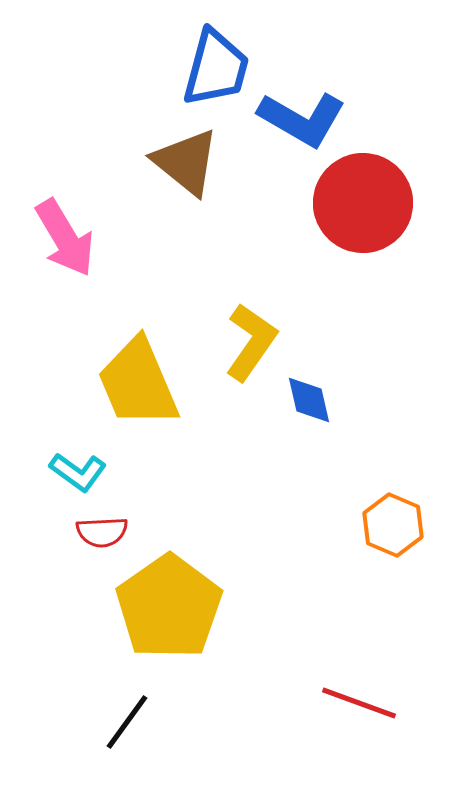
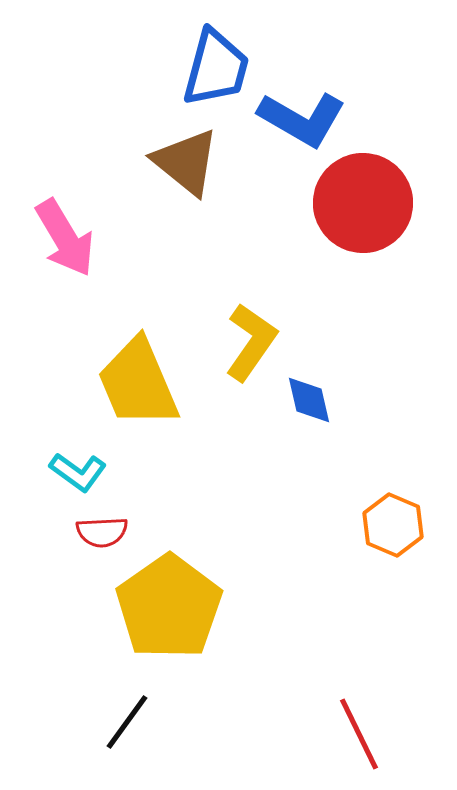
red line: moved 31 px down; rotated 44 degrees clockwise
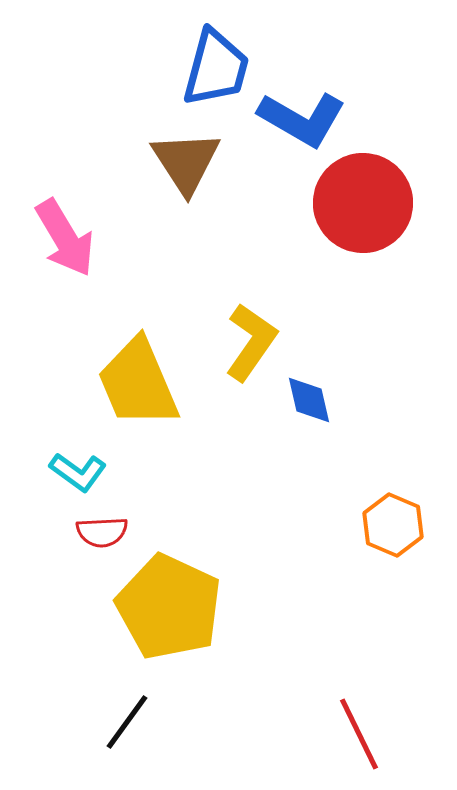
brown triangle: rotated 18 degrees clockwise
yellow pentagon: rotated 12 degrees counterclockwise
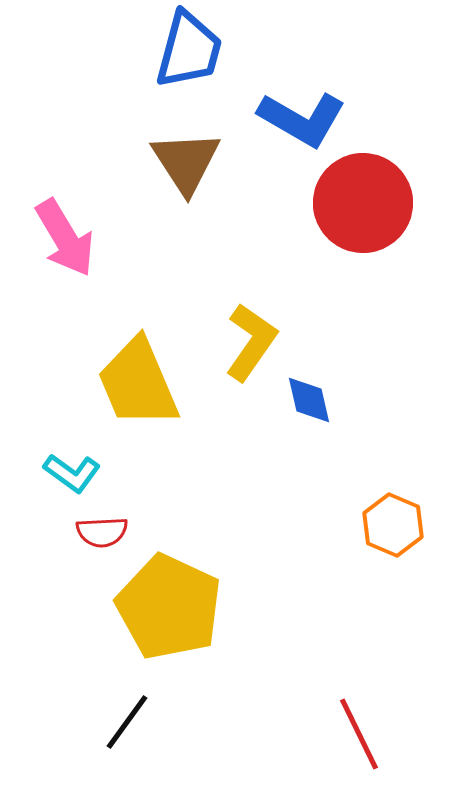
blue trapezoid: moved 27 px left, 18 px up
cyan L-shape: moved 6 px left, 1 px down
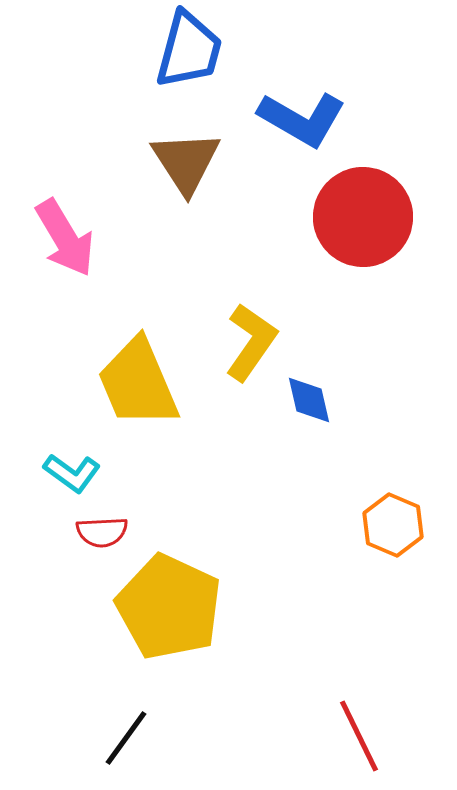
red circle: moved 14 px down
black line: moved 1 px left, 16 px down
red line: moved 2 px down
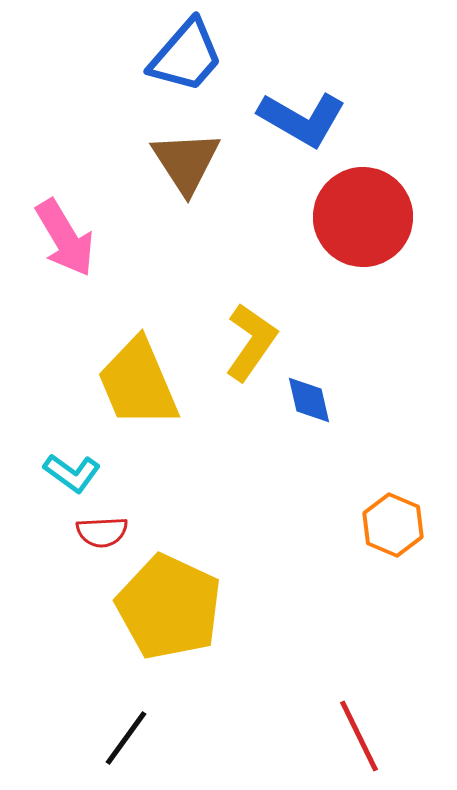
blue trapezoid: moved 3 px left, 6 px down; rotated 26 degrees clockwise
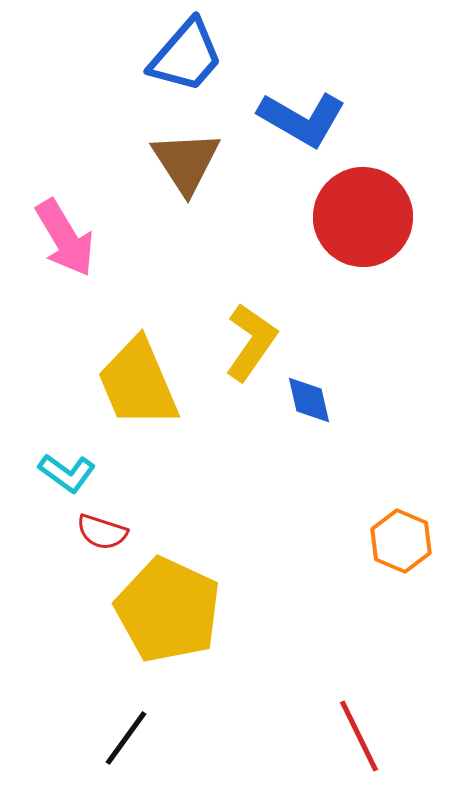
cyan L-shape: moved 5 px left
orange hexagon: moved 8 px right, 16 px down
red semicircle: rotated 21 degrees clockwise
yellow pentagon: moved 1 px left, 3 px down
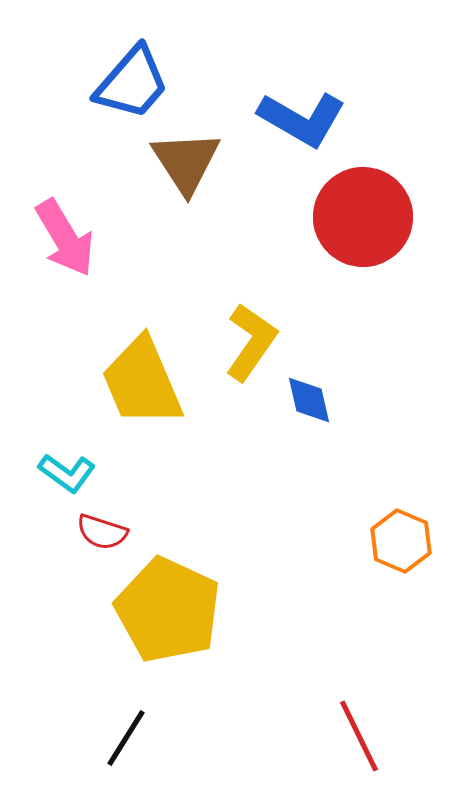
blue trapezoid: moved 54 px left, 27 px down
yellow trapezoid: moved 4 px right, 1 px up
black line: rotated 4 degrees counterclockwise
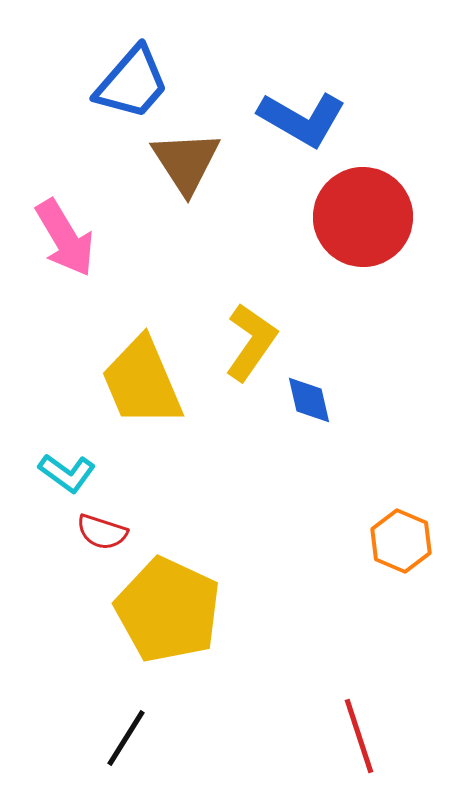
red line: rotated 8 degrees clockwise
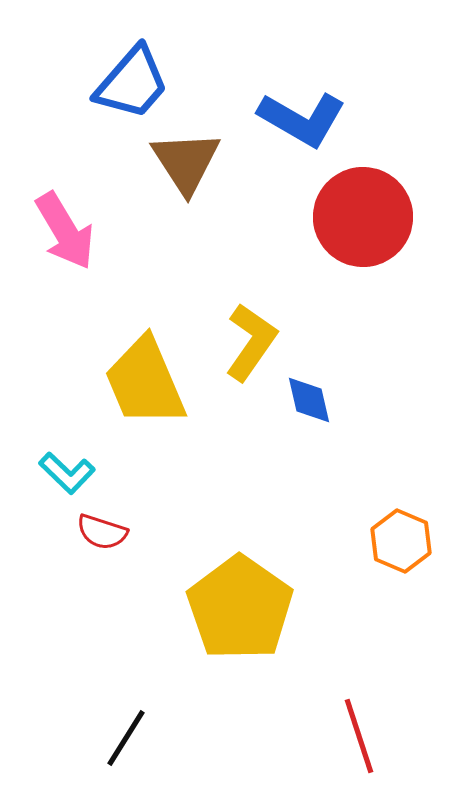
pink arrow: moved 7 px up
yellow trapezoid: moved 3 px right
cyan L-shape: rotated 8 degrees clockwise
yellow pentagon: moved 72 px right, 2 px up; rotated 10 degrees clockwise
